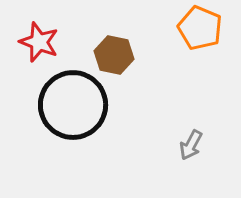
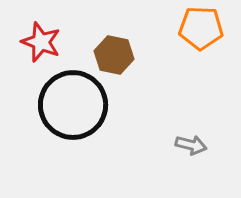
orange pentagon: moved 1 px right; rotated 21 degrees counterclockwise
red star: moved 2 px right
gray arrow: rotated 104 degrees counterclockwise
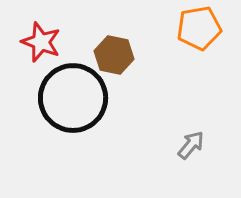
orange pentagon: moved 2 px left; rotated 12 degrees counterclockwise
black circle: moved 7 px up
gray arrow: rotated 64 degrees counterclockwise
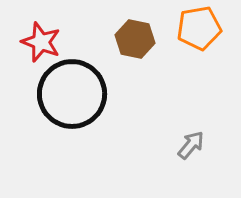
brown hexagon: moved 21 px right, 16 px up
black circle: moved 1 px left, 4 px up
